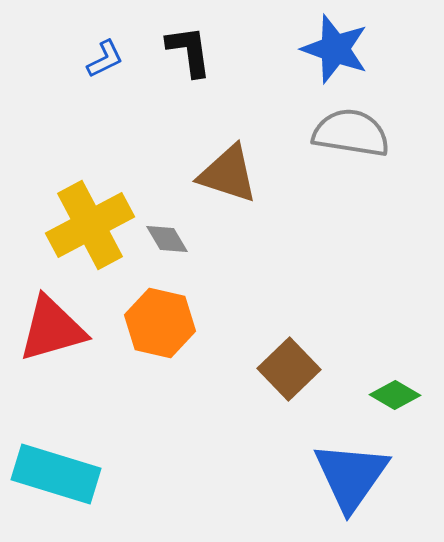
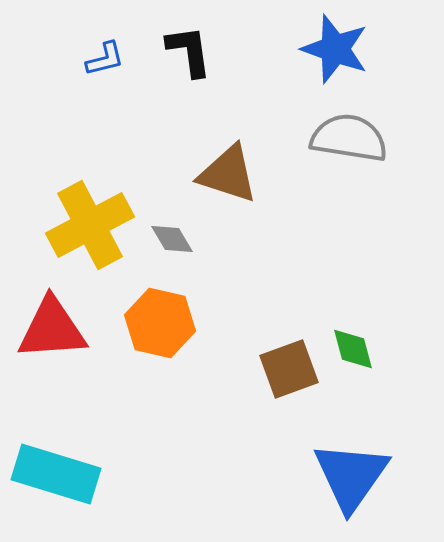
blue L-shape: rotated 12 degrees clockwise
gray semicircle: moved 2 px left, 5 px down
gray diamond: moved 5 px right
red triangle: rotated 12 degrees clockwise
brown square: rotated 24 degrees clockwise
green diamond: moved 42 px left, 46 px up; rotated 45 degrees clockwise
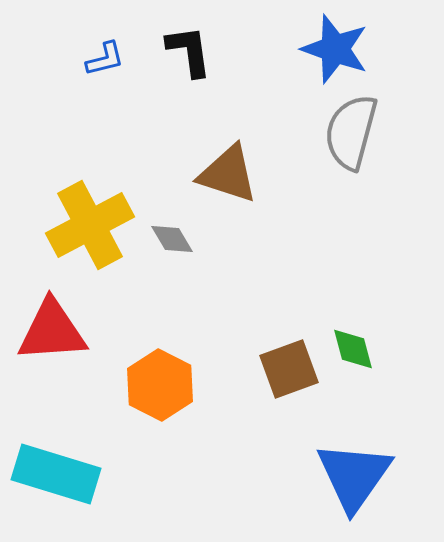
gray semicircle: moved 2 px right, 6 px up; rotated 84 degrees counterclockwise
orange hexagon: moved 62 px down; rotated 14 degrees clockwise
red triangle: moved 2 px down
blue triangle: moved 3 px right
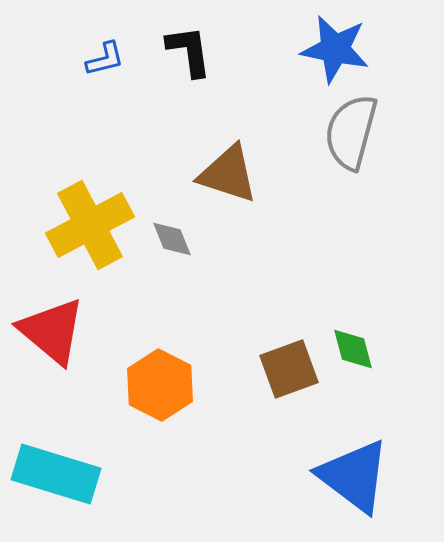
blue star: rotated 8 degrees counterclockwise
gray diamond: rotated 9 degrees clockwise
red triangle: rotated 44 degrees clockwise
blue triangle: rotated 28 degrees counterclockwise
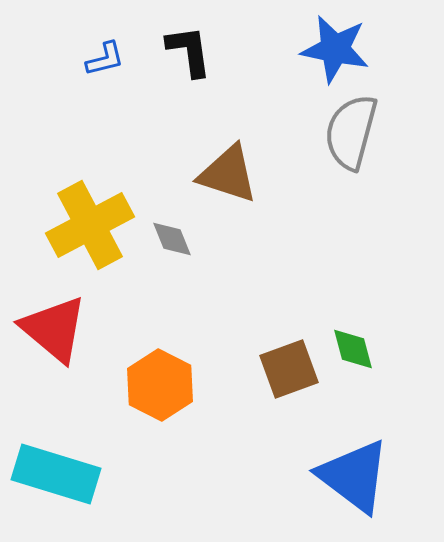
red triangle: moved 2 px right, 2 px up
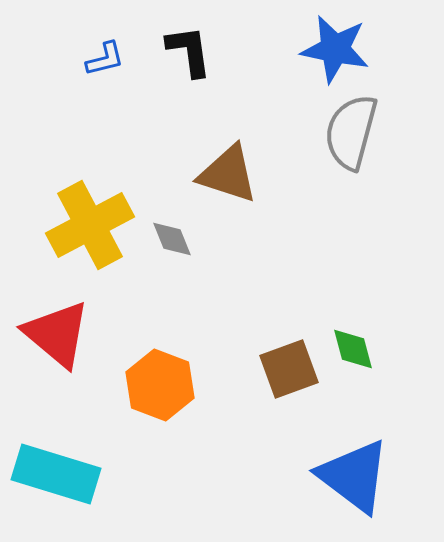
red triangle: moved 3 px right, 5 px down
orange hexagon: rotated 6 degrees counterclockwise
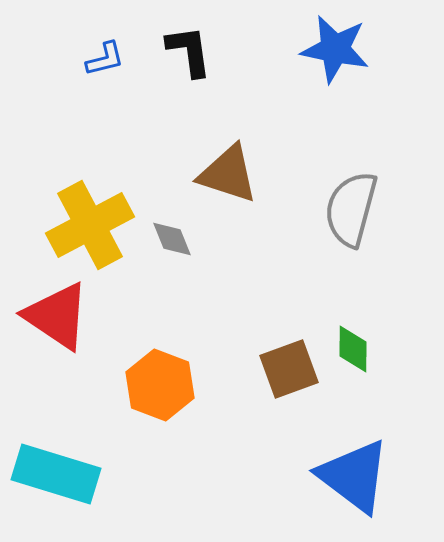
gray semicircle: moved 77 px down
red triangle: moved 18 px up; rotated 6 degrees counterclockwise
green diamond: rotated 15 degrees clockwise
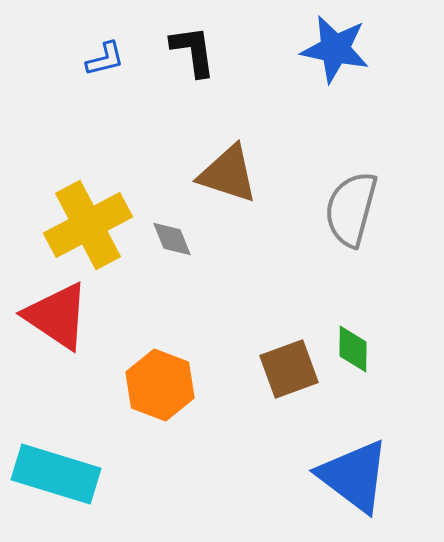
black L-shape: moved 4 px right
yellow cross: moved 2 px left
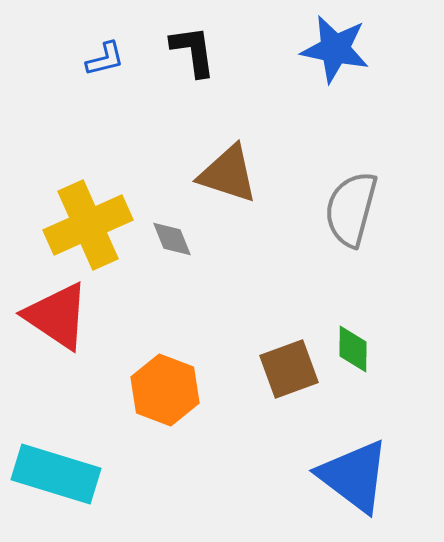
yellow cross: rotated 4 degrees clockwise
orange hexagon: moved 5 px right, 5 px down
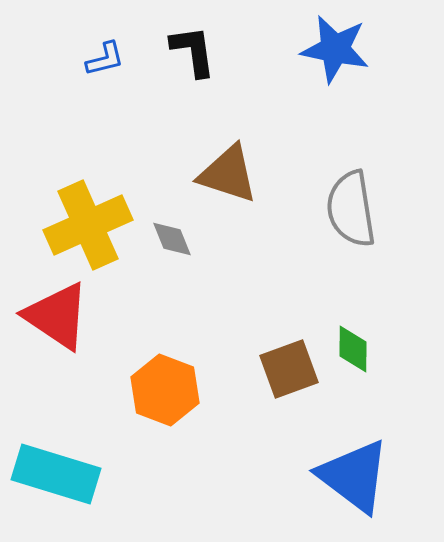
gray semicircle: rotated 24 degrees counterclockwise
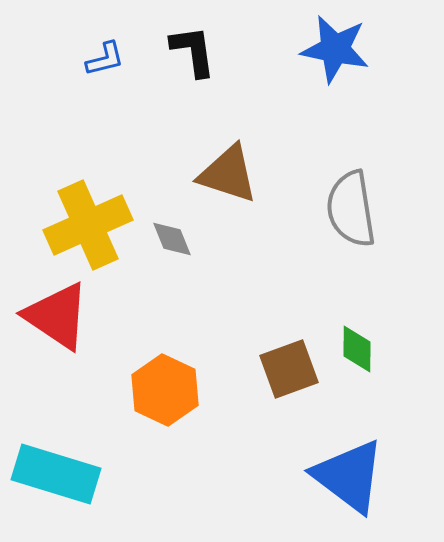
green diamond: moved 4 px right
orange hexagon: rotated 4 degrees clockwise
blue triangle: moved 5 px left
